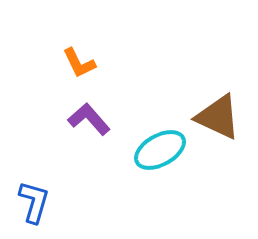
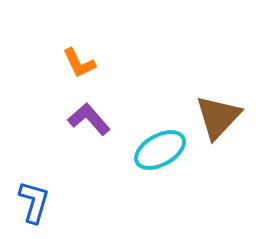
brown triangle: rotated 48 degrees clockwise
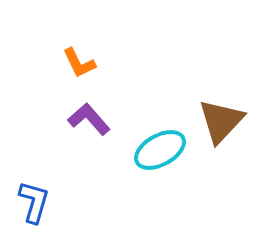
brown triangle: moved 3 px right, 4 px down
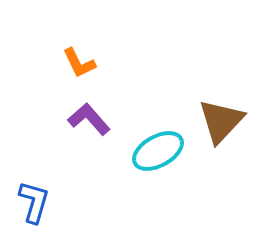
cyan ellipse: moved 2 px left, 1 px down
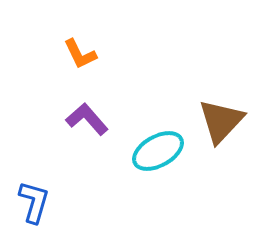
orange L-shape: moved 1 px right, 9 px up
purple L-shape: moved 2 px left
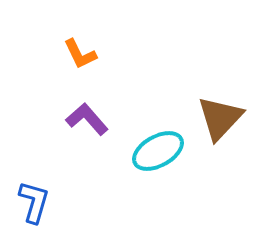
brown triangle: moved 1 px left, 3 px up
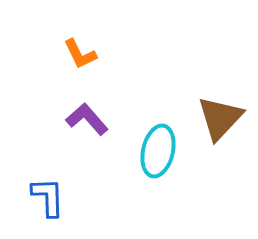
cyan ellipse: rotated 48 degrees counterclockwise
blue L-shape: moved 14 px right, 5 px up; rotated 18 degrees counterclockwise
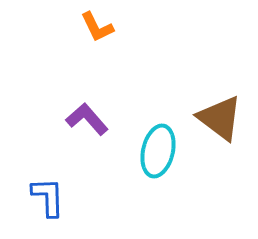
orange L-shape: moved 17 px right, 27 px up
brown triangle: rotated 36 degrees counterclockwise
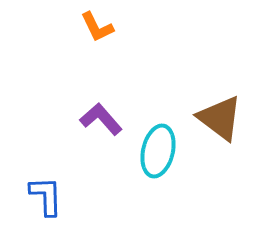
purple L-shape: moved 14 px right
blue L-shape: moved 2 px left, 1 px up
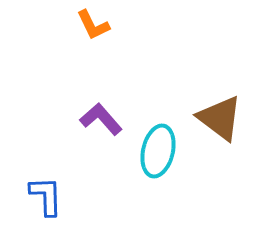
orange L-shape: moved 4 px left, 2 px up
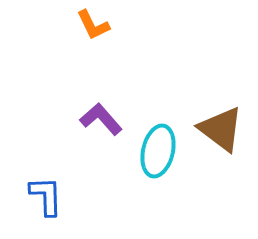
brown triangle: moved 1 px right, 11 px down
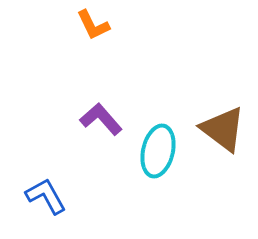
brown triangle: moved 2 px right
blue L-shape: rotated 27 degrees counterclockwise
